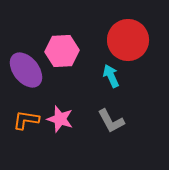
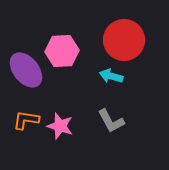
red circle: moved 4 px left
cyan arrow: rotated 50 degrees counterclockwise
pink star: moved 7 px down
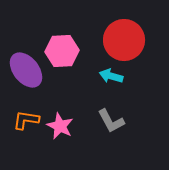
pink star: rotated 8 degrees clockwise
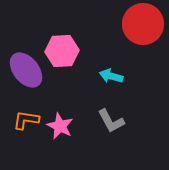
red circle: moved 19 px right, 16 px up
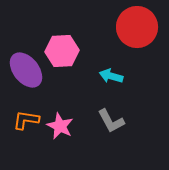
red circle: moved 6 px left, 3 px down
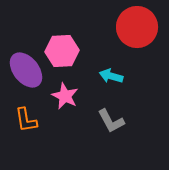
orange L-shape: rotated 108 degrees counterclockwise
pink star: moved 5 px right, 30 px up
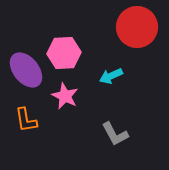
pink hexagon: moved 2 px right, 2 px down
cyan arrow: rotated 40 degrees counterclockwise
gray L-shape: moved 4 px right, 13 px down
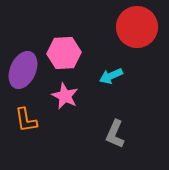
purple ellipse: moved 3 px left; rotated 63 degrees clockwise
gray L-shape: rotated 52 degrees clockwise
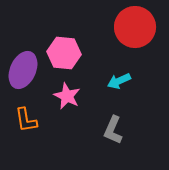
red circle: moved 2 px left
pink hexagon: rotated 8 degrees clockwise
cyan arrow: moved 8 px right, 5 px down
pink star: moved 2 px right
gray L-shape: moved 2 px left, 4 px up
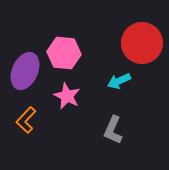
red circle: moved 7 px right, 16 px down
purple ellipse: moved 2 px right, 1 px down
orange L-shape: rotated 52 degrees clockwise
